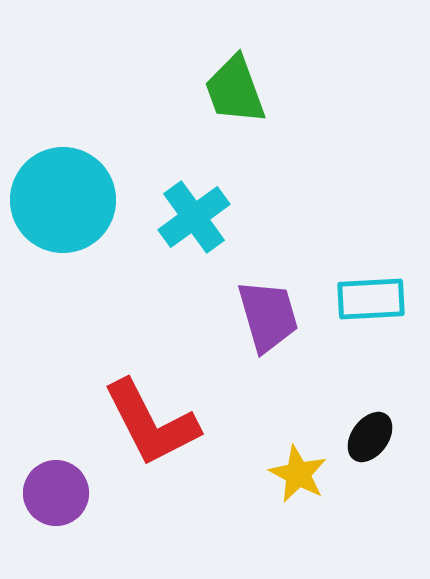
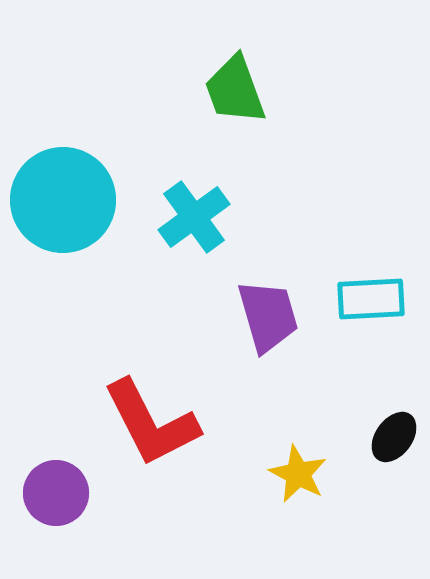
black ellipse: moved 24 px right
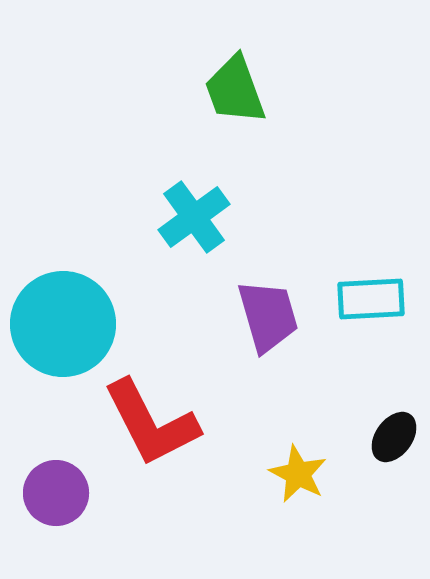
cyan circle: moved 124 px down
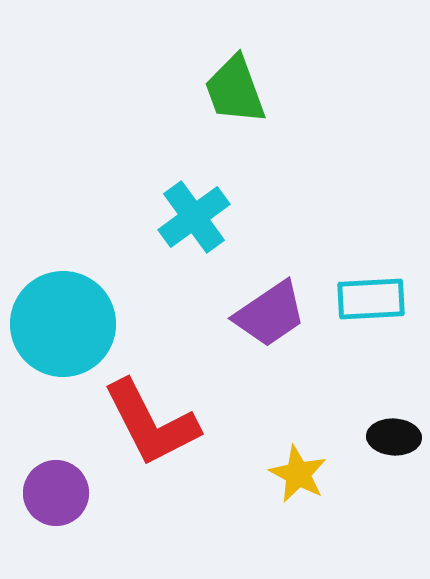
purple trapezoid: moved 2 px right, 2 px up; rotated 72 degrees clockwise
black ellipse: rotated 57 degrees clockwise
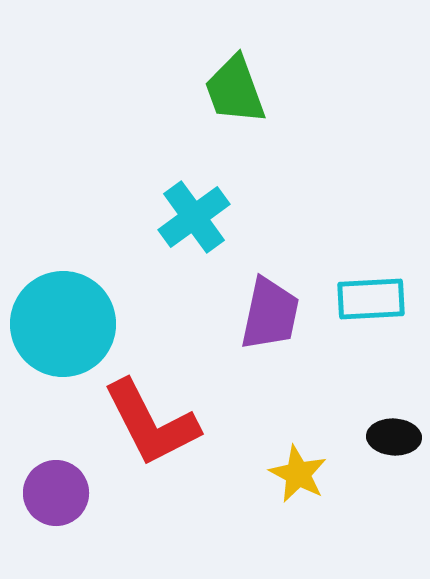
purple trapezoid: rotated 44 degrees counterclockwise
